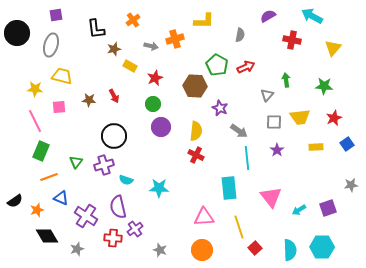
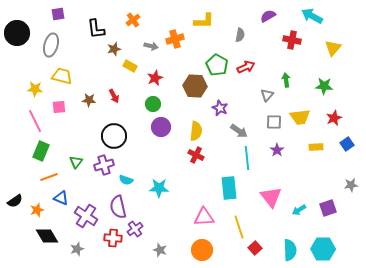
purple square at (56, 15): moved 2 px right, 1 px up
cyan hexagon at (322, 247): moved 1 px right, 2 px down
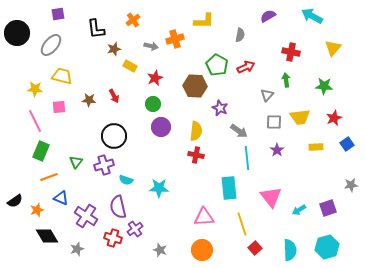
red cross at (292, 40): moved 1 px left, 12 px down
gray ellipse at (51, 45): rotated 25 degrees clockwise
red cross at (196, 155): rotated 14 degrees counterclockwise
yellow line at (239, 227): moved 3 px right, 3 px up
red cross at (113, 238): rotated 12 degrees clockwise
cyan hexagon at (323, 249): moved 4 px right, 2 px up; rotated 15 degrees counterclockwise
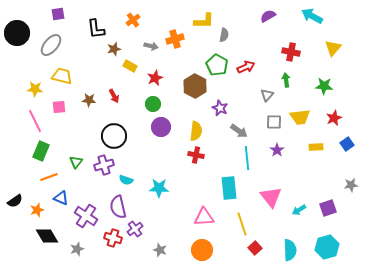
gray semicircle at (240, 35): moved 16 px left
brown hexagon at (195, 86): rotated 25 degrees clockwise
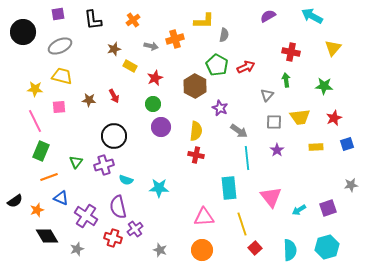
black L-shape at (96, 29): moved 3 px left, 9 px up
black circle at (17, 33): moved 6 px right, 1 px up
gray ellipse at (51, 45): moved 9 px right, 1 px down; rotated 25 degrees clockwise
blue square at (347, 144): rotated 16 degrees clockwise
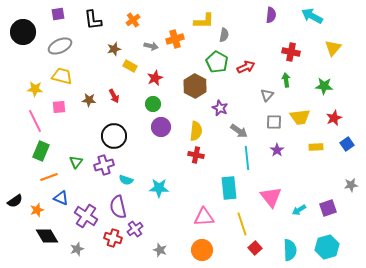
purple semicircle at (268, 16): moved 3 px right, 1 px up; rotated 126 degrees clockwise
green pentagon at (217, 65): moved 3 px up
blue square at (347, 144): rotated 16 degrees counterclockwise
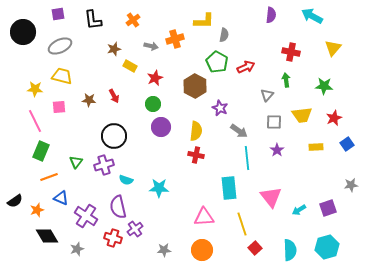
yellow trapezoid at (300, 117): moved 2 px right, 2 px up
gray star at (160, 250): moved 4 px right; rotated 24 degrees counterclockwise
